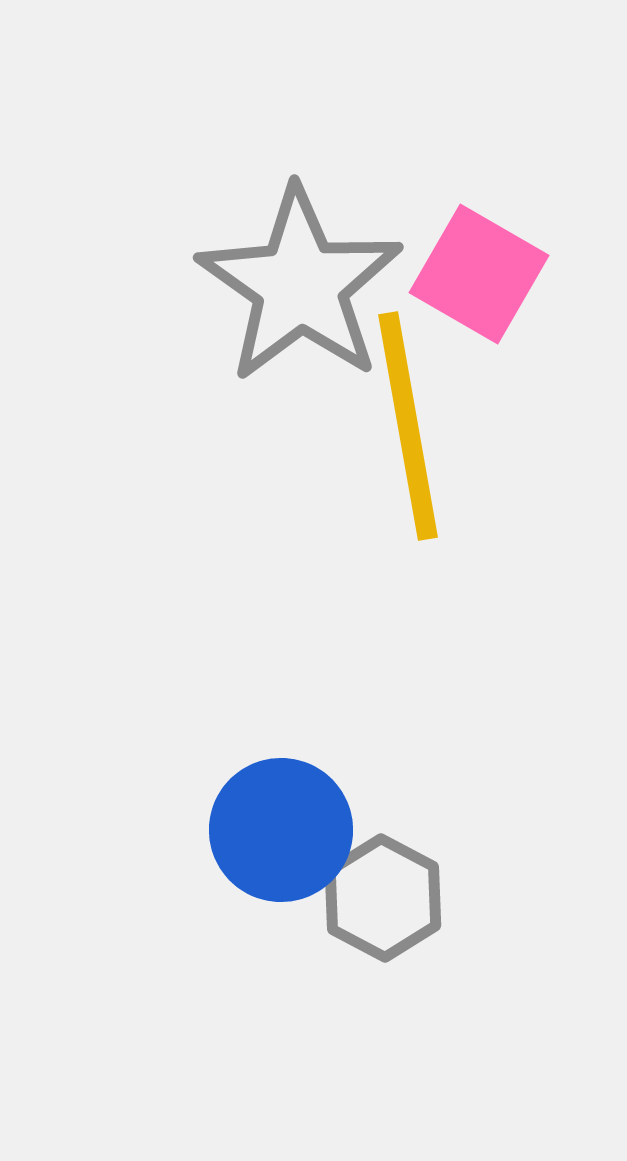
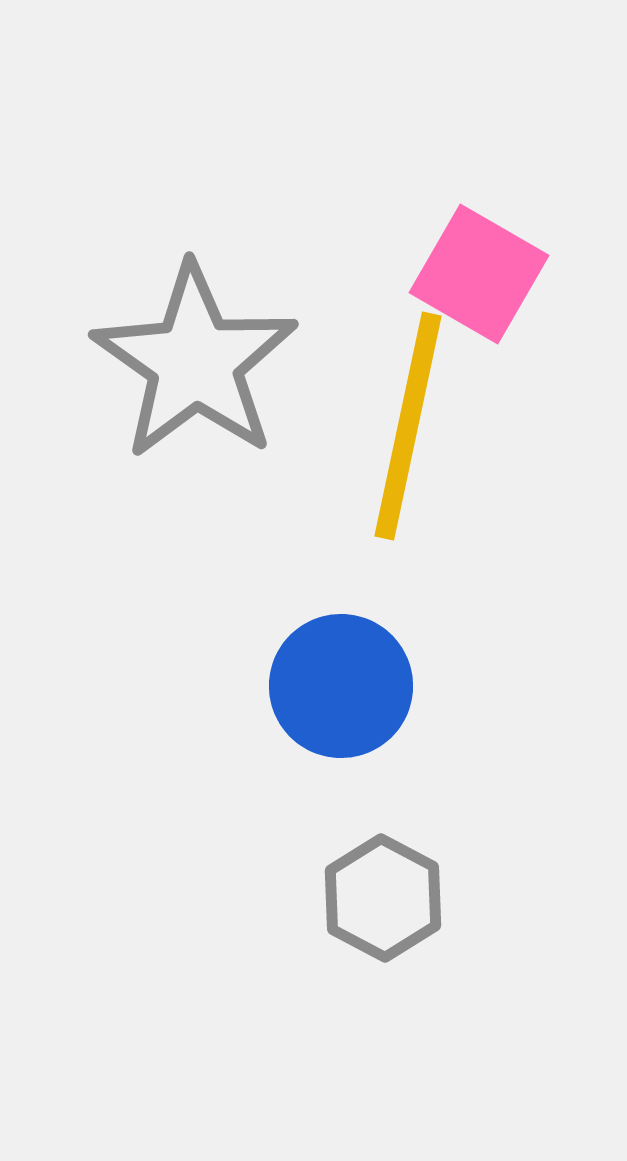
gray star: moved 105 px left, 77 px down
yellow line: rotated 22 degrees clockwise
blue circle: moved 60 px right, 144 px up
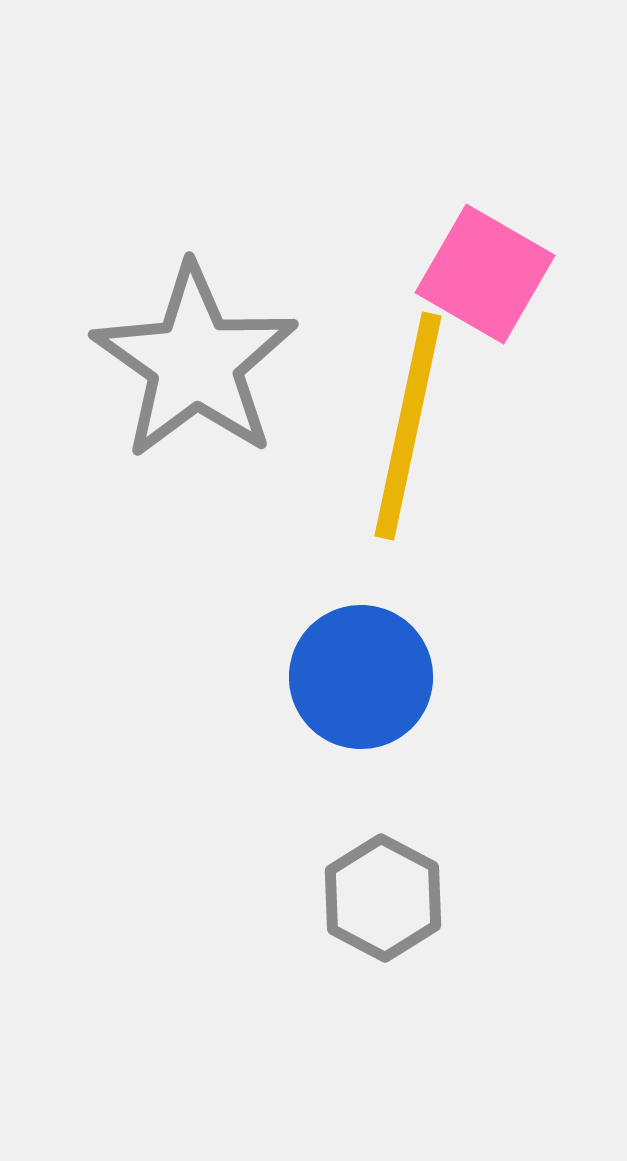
pink square: moved 6 px right
blue circle: moved 20 px right, 9 px up
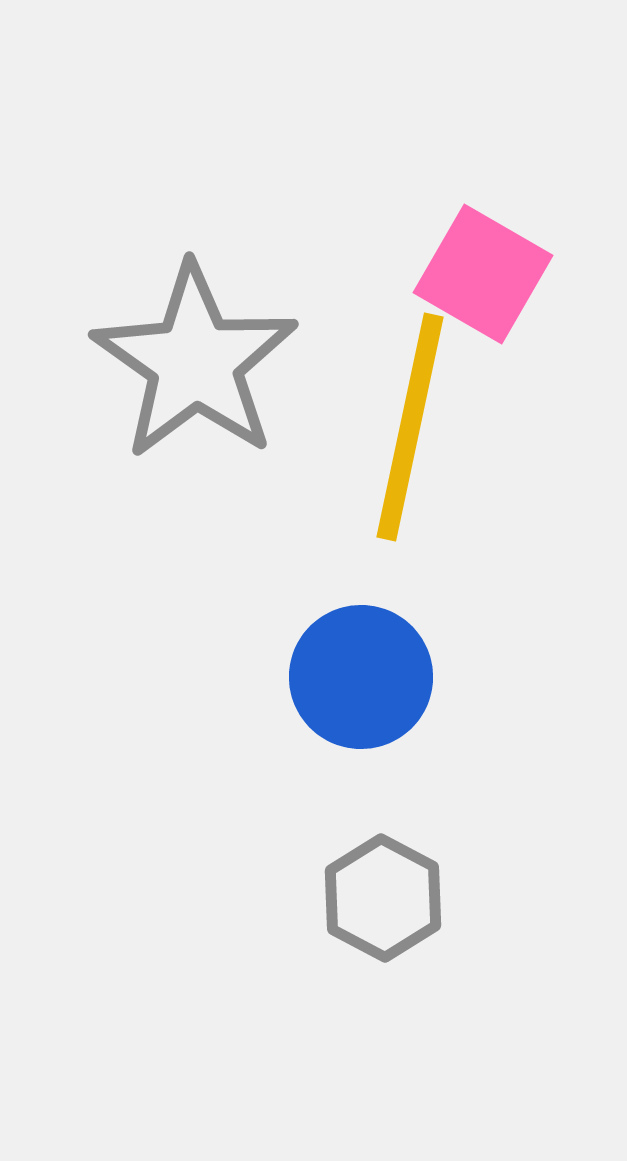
pink square: moved 2 px left
yellow line: moved 2 px right, 1 px down
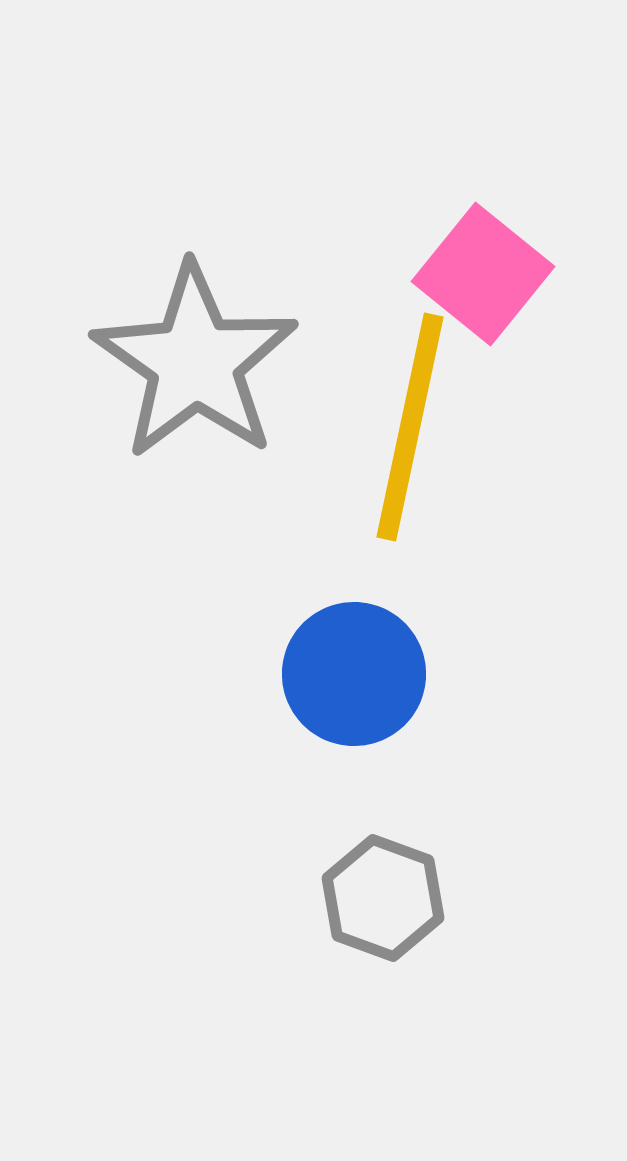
pink square: rotated 9 degrees clockwise
blue circle: moved 7 px left, 3 px up
gray hexagon: rotated 8 degrees counterclockwise
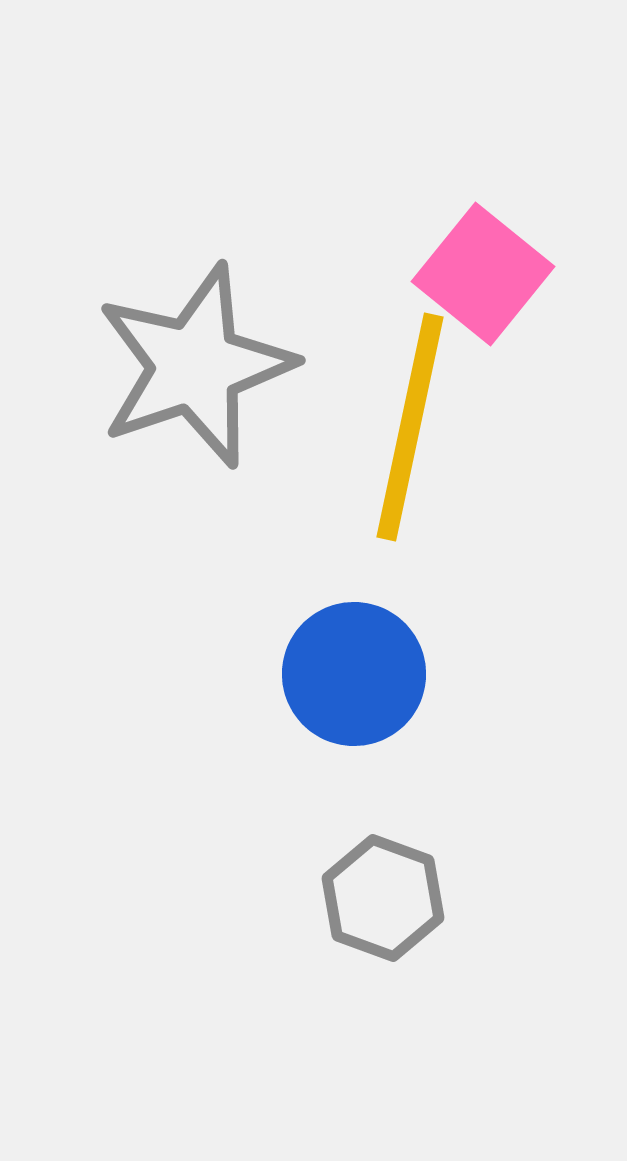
gray star: moved 4 px down; rotated 18 degrees clockwise
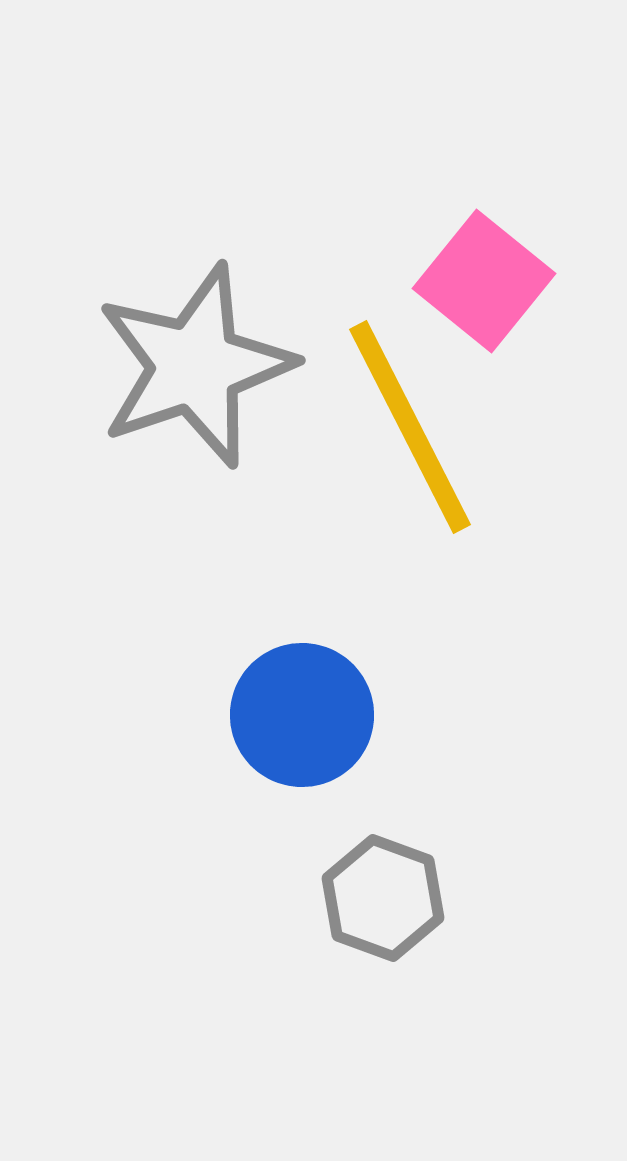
pink square: moved 1 px right, 7 px down
yellow line: rotated 39 degrees counterclockwise
blue circle: moved 52 px left, 41 px down
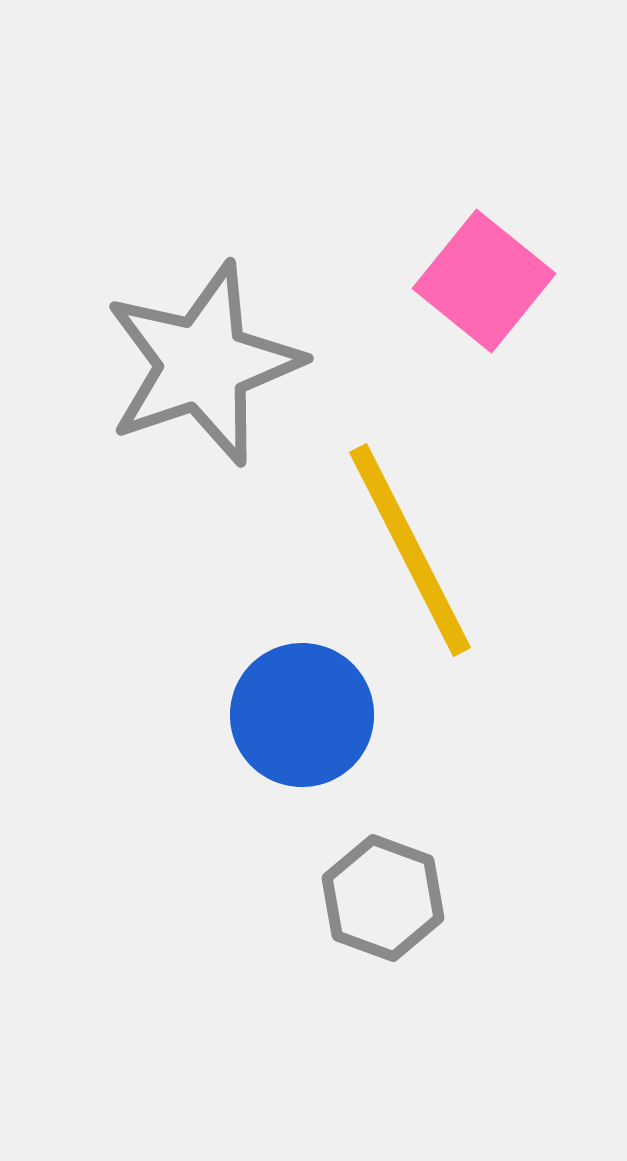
gray star: moved 8 px right, 2 px up
yellow line: moved 123 px down
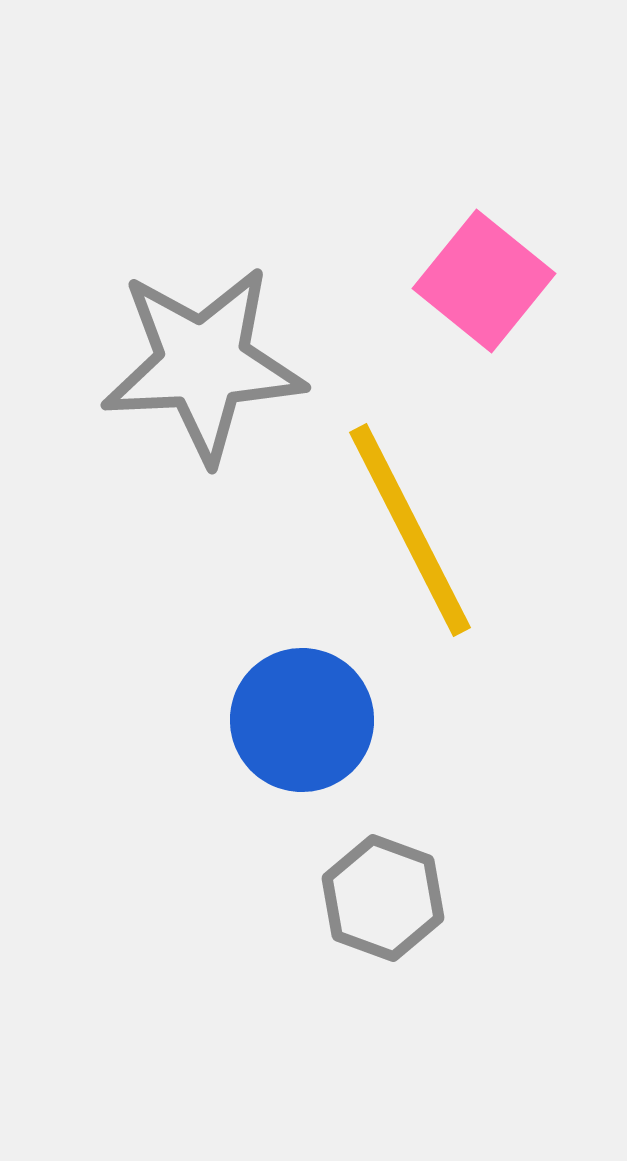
gray star: rotated 16 degrees clockwise
yellow line: moved 20 px up
blue circle: moved 5 px down
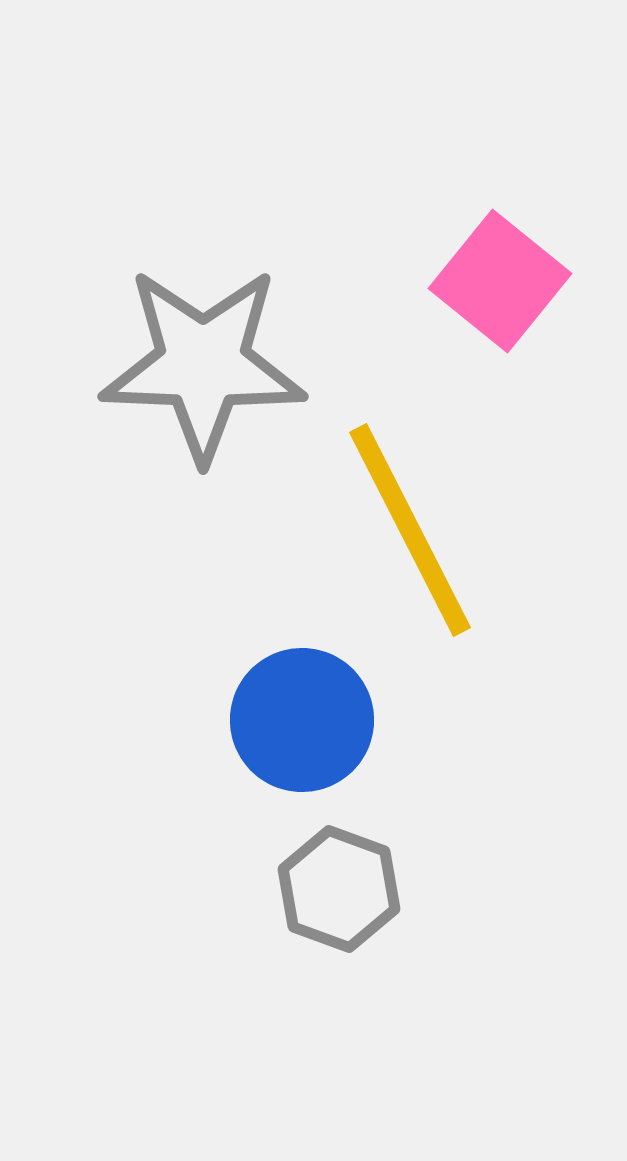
pink square: moved 16 px right
gray star: rotated 5 degrees clockwise
gray hexagon: moved 44 px left, 9 px up
